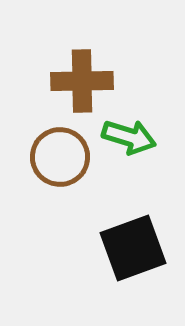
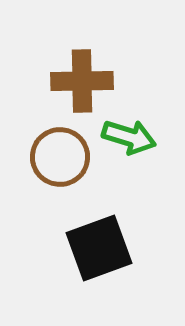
black square: moved 34 px left
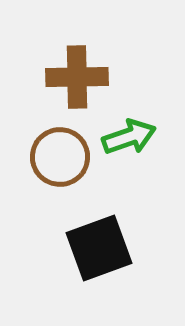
brown cross: moved 5 px left, 4 px up
green arrow: rotated 36 degrees counterclockwise
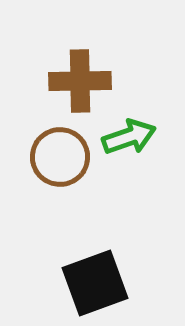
brown cross: moved 3 px right, 4 px down
black square: moved 4 px left, 35 px down
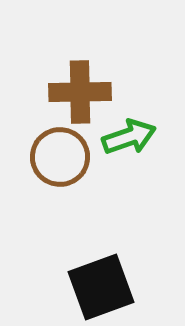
brown cross: moved 11 px down
black square: moved 6 px right, 4 px down
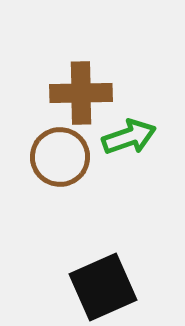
brown cross: moved 1 px right, 1 px down
black square: moved 2 px right; rotated 4 degrees counterclockwise
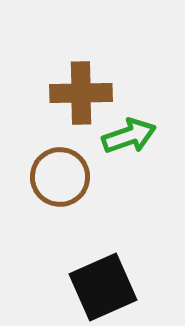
green arrow: moved 1 px up
brown circle: moved 20 px down
